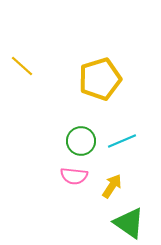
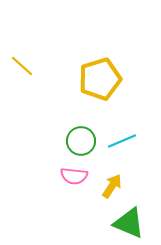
green triangle: rotated 12 degrees counterclockwise
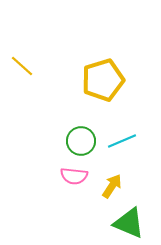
yellow pentagon: moved 3 px right, 1 px down
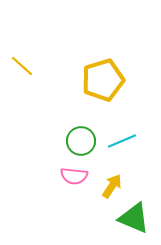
green triangle: moved 5 px right, 5 px up
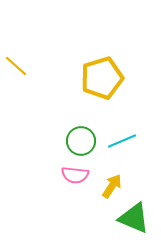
yellow line: moved 6 px left
yellow pentagon: moved 1 px left, 2 px up
pink semicircle: moved 1 px right, 1 px up
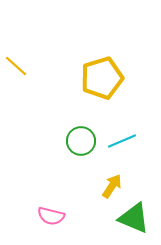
pink semicircle: moved 24 px left, 41 px down; rotated 8 degrees clockwise
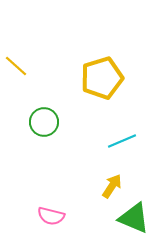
green circle: moved 37 px left, 19 px up
